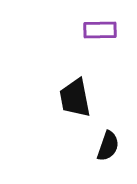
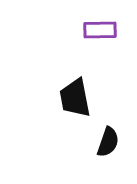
black semicircle: moved 4 px up
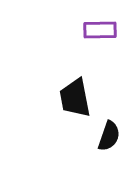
black semicircle: moved 1 px right, 6 px up
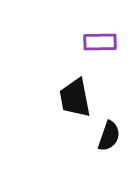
purple rectangle: moved 12 px down
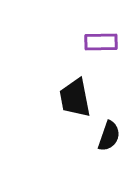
purple rectangle: moved 1 px right
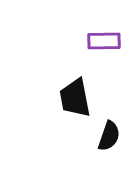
purple rectangle: moved 3 px right, 1 px up
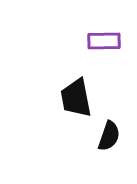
black trapezoid: moved 1 px right
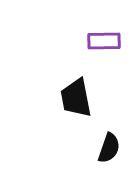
black semicircle: moved 12 px down
